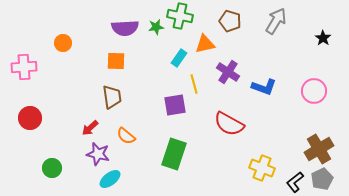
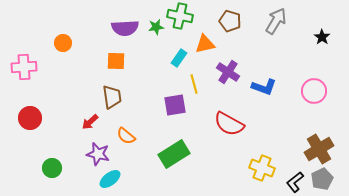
black star: moved 1 px left, 1 px up
red arrow: moved 6 px up
green rectangle: rotated 40 degrees clockwise
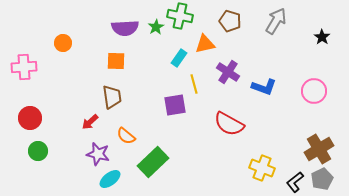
green star: rotated 21 degrees counterclockwise
green rectangle: moved 21 px left, 8 px down; rotated 12 degrees counterclockwise
green circle: moved 14 px left, 17 px up
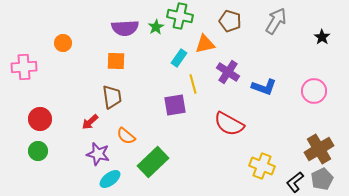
yellow line: moved 1 px left
red circle: moved 10 px right, 1 px down
yellow cross: moved 2 px up
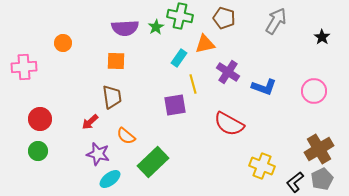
brown pentagon: moved 6 px left, 3 px up
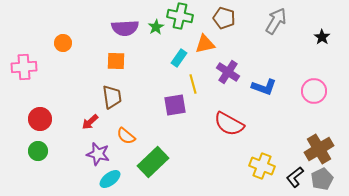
black L-shape: moved 5 px up
